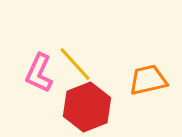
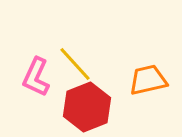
pink L-shape: moved 3 px left, 4 px down
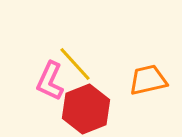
pink L-shape: moved 14 px right, 4 px down
red hexagon: moved 1 px left, 2 px down
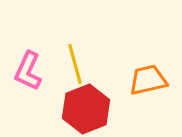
yellow line: rotated 27 degrees clockwise
pink L-shape: moved 22 px left, 10 px up
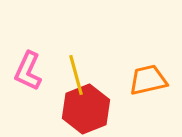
yellow line: moved 1 px right, 11 px down
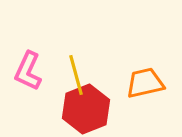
orange trapezoid: moved 3 px left, 3 px down
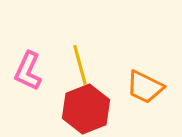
yellow line: moved 4 px right, 10 px up
orange trapezoid: moved 4 px down; rotated 141 degrees counterclockwise
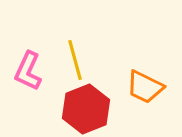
yellow line: moved 5 px left, 5 px up
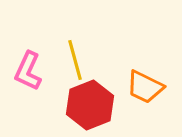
red hexagon: moved 4 px right, 4 px up
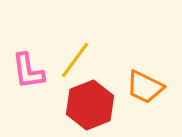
yellow line: rotated 51 degrees clockwise
pink L-shape: rotated 33 degrees counterclockwise
